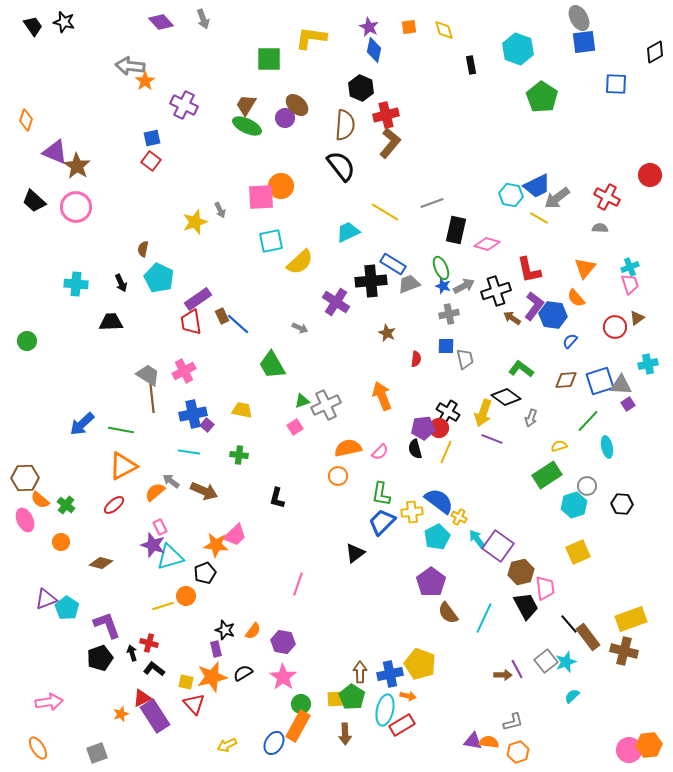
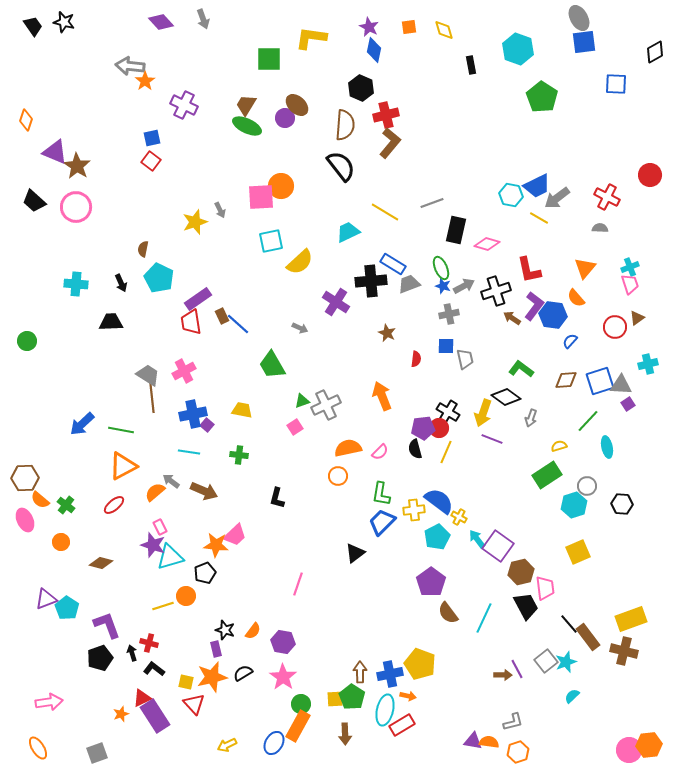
yellow cross at (412, 512): moved 2 px right, 2 px up
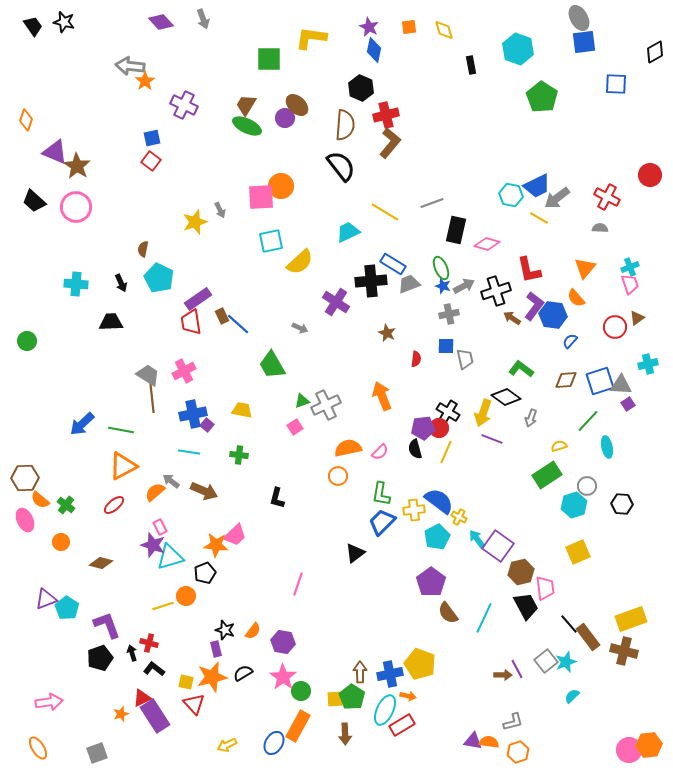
green circle at (301, 704): moved 13 px up
cyan ellipse at (385, 710): rotated 12 degrees clockwise
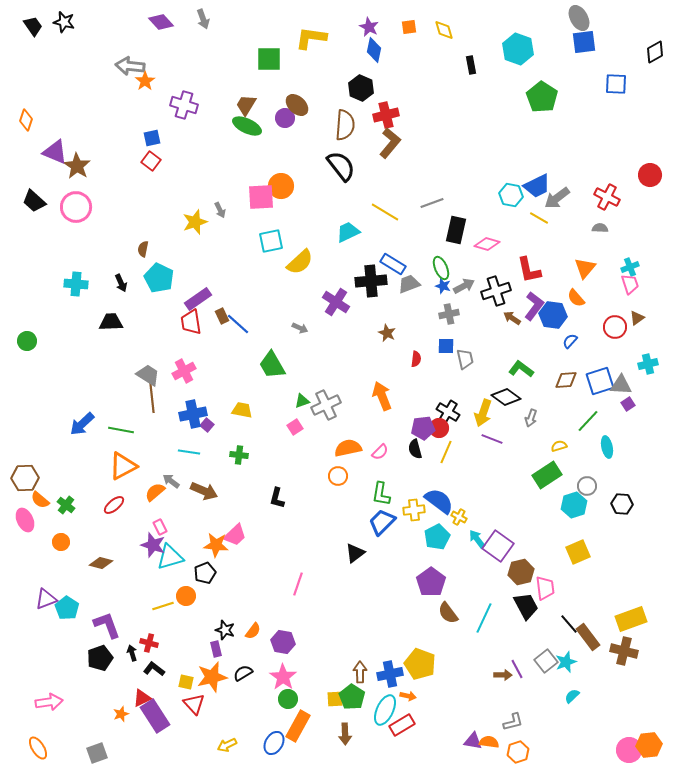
purple cross at (184, 105): rotated 8 degrees counterclockwise
green circle at (301, 691): moved 13 px left, 8 px down
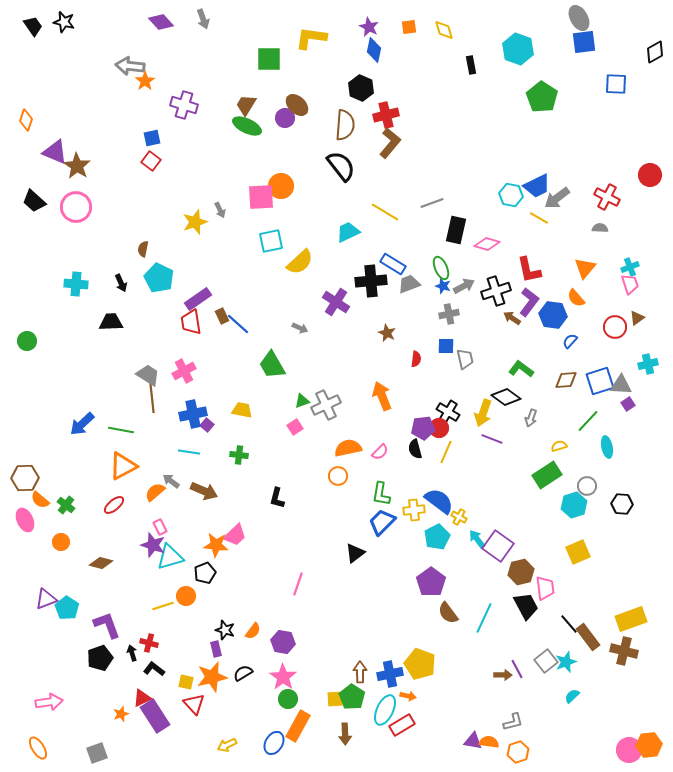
purple L-shape at (534, 306): moved 5 px left, 4 px up
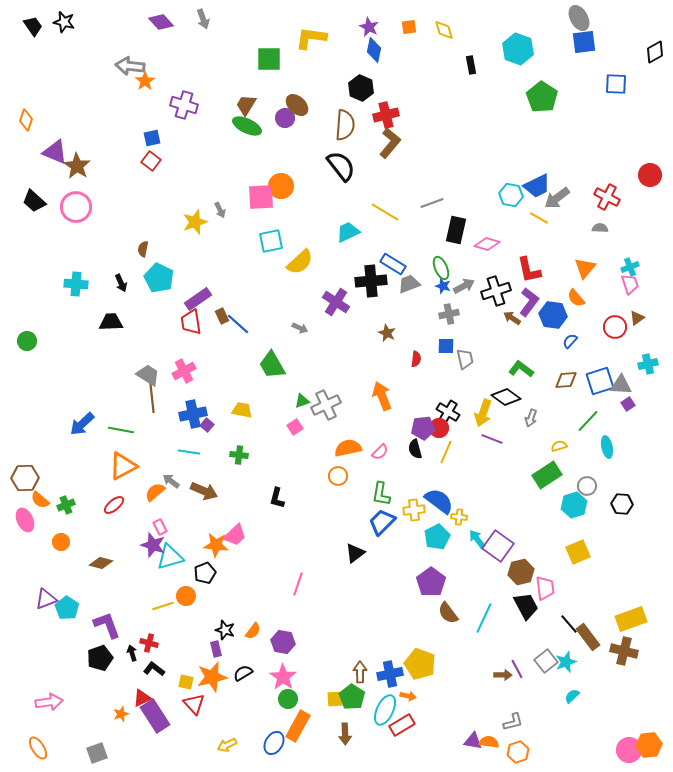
green cross at (66, 505): rotated 30 degrees clockwise
yellow cross at (459, 517): rotated 21 degrees counterclockwise
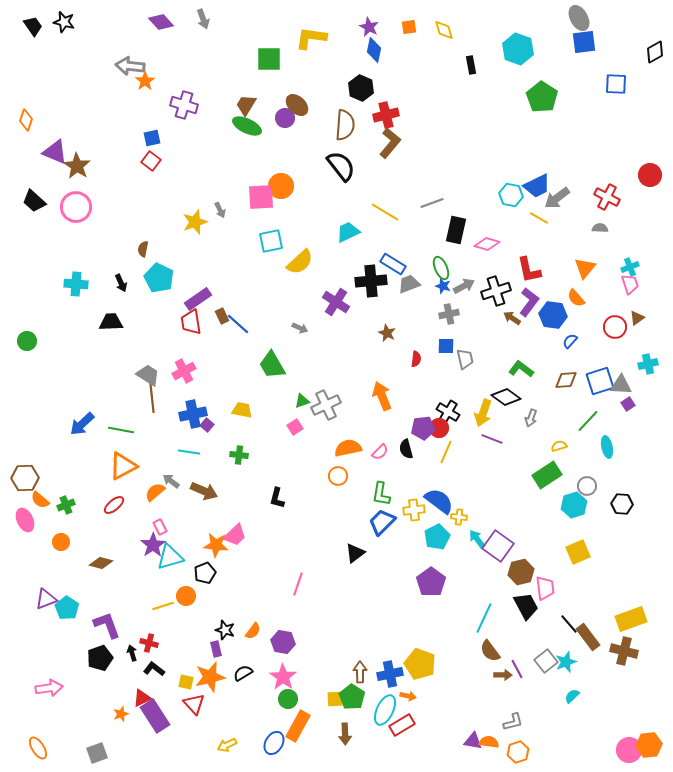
black semicircle at (415, 449): moved 9 px left
purple star at (153, 545): rotated 20 degrees clockwise
brown semicircle at (448, 613): moved 42 px right, 38 px down
orange star at (212, 677): moved 2 px left
pink arrow at (49, 702): moved 14 px up
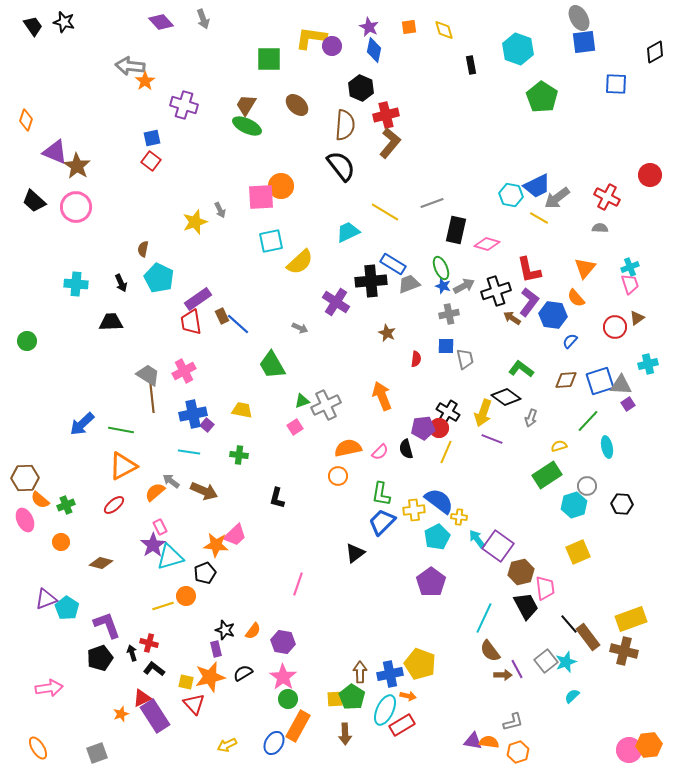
purple circle at (285, 118): moved 47 px right, 72 px up
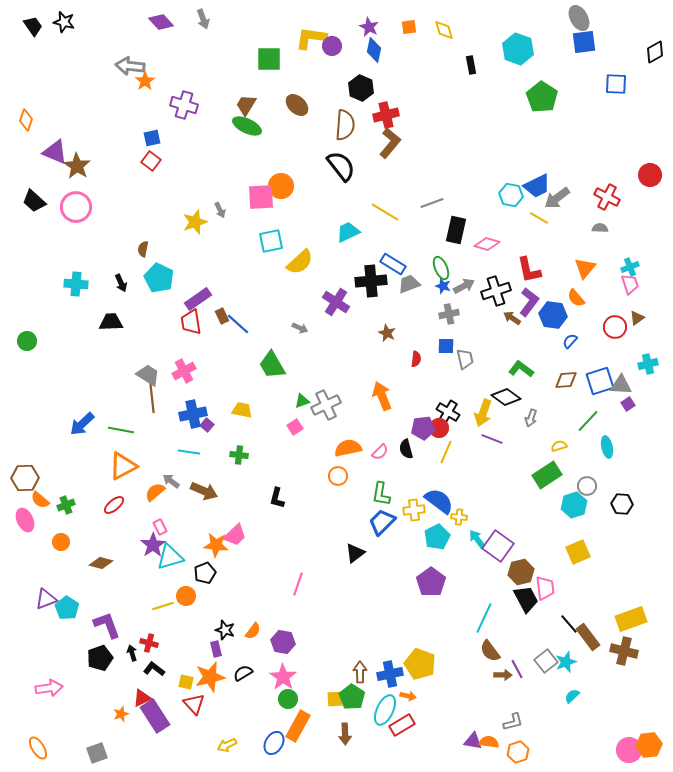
black trapezoid at (526, 606): moved 7 px up
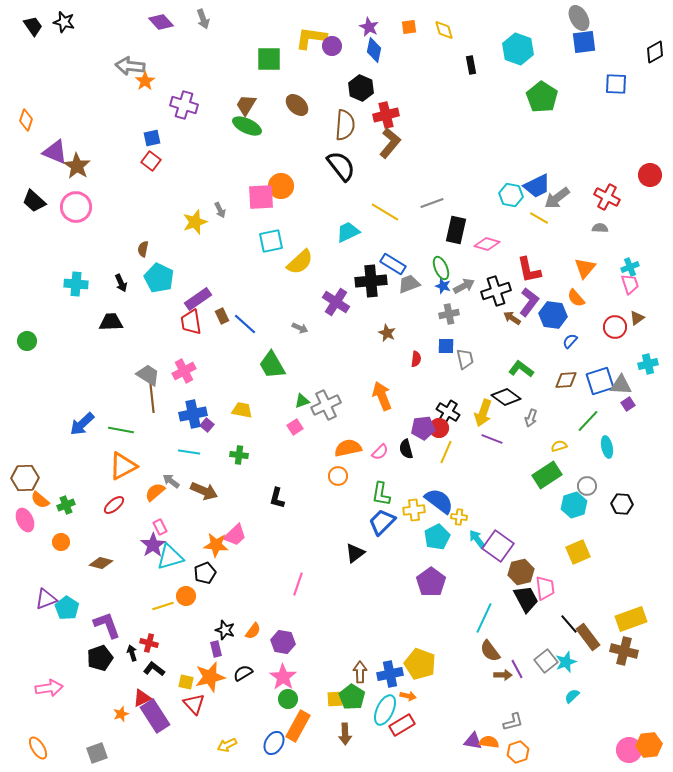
blue line at (238, 324): moved 7 px right
